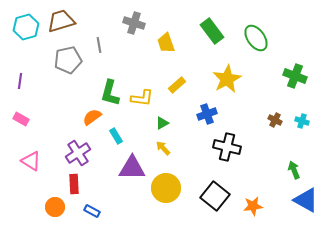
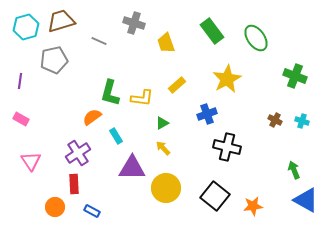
gray line: moved 4 px up; rotated 56 degrees counterclockwise
gray pentagon: moved 14 px left
pink triangle: rotated 25 degrees clockwise
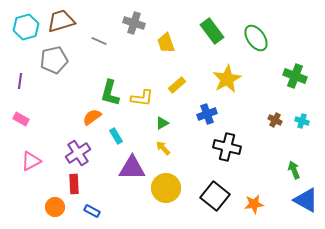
pink triangle: rotated 35 degrees clockwise
orange star: moved 1 px right, 2 px up
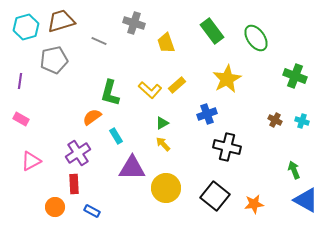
yellow L-shape: moved 8 px right, 8 px up; rotated 35 degrees clockwise
yellow arrow: moved 4 px up
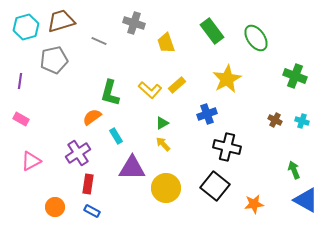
red rectangle: moved 14 px right; rotated 12 degrees clockwise
black square: moved 10 px up
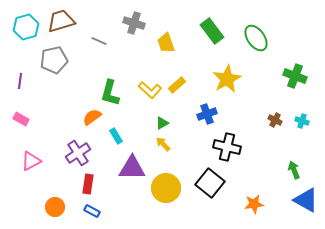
black square: moved 5 px left, 3 px up
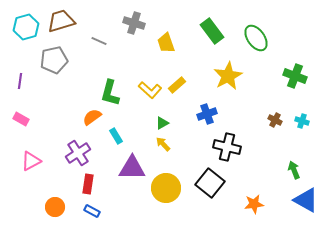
yellow star: moved 1 px right, 3 px up
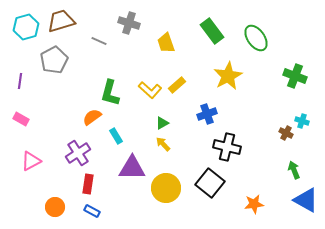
gray cross: moved 5 px left
gray pentagon: rotated 16 degrees counterclockwise
brown cross: moved 11 px right, 13 px down
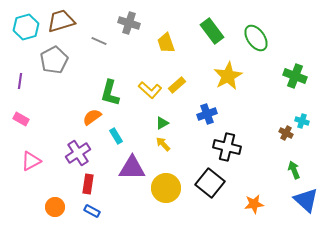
blue triangle: rotated 12 degrees clockwise
